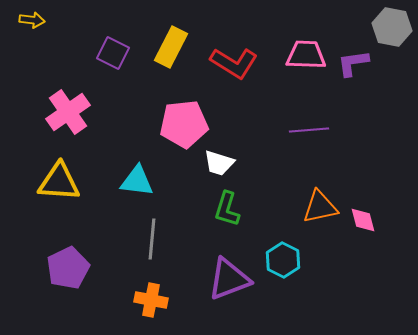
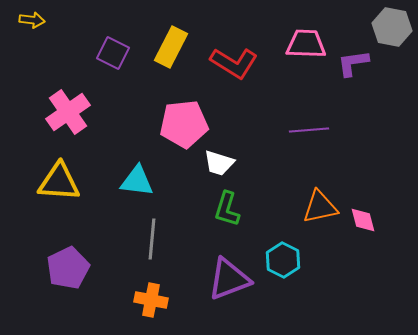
pink trapezoid: moved 11 px up
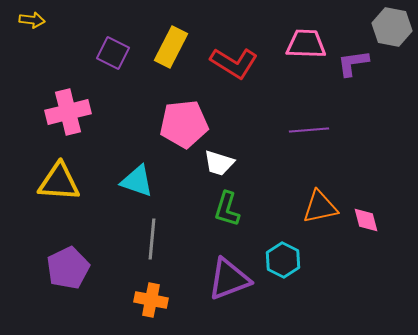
pink cross: rotated 21 degrees clockwise
cyan triangle: rotated 12 degrees clockwise
pink diamond: moved 3 px right
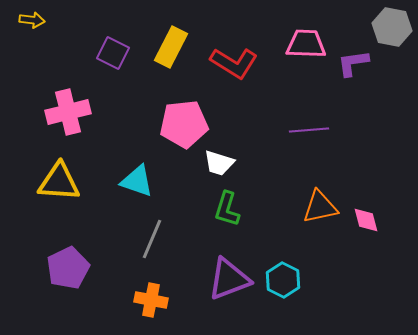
gray line: rotated 18 degrees clockwise
cyan hexagon: moved 20 px down
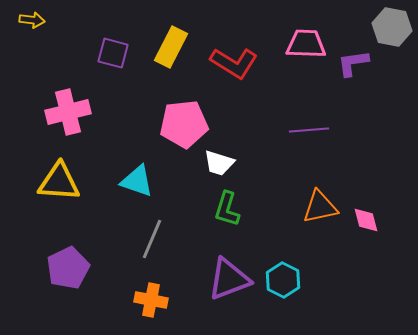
purple square: rotated 12 degrees counterclockwise
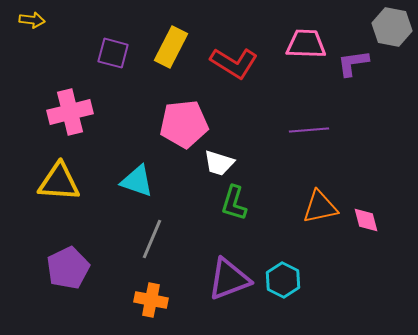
pink cross: moved 2 px right
green L-shape: moved 7 px right, 6 px up
